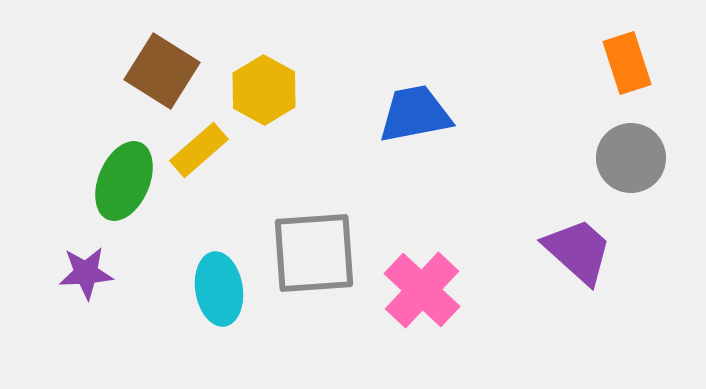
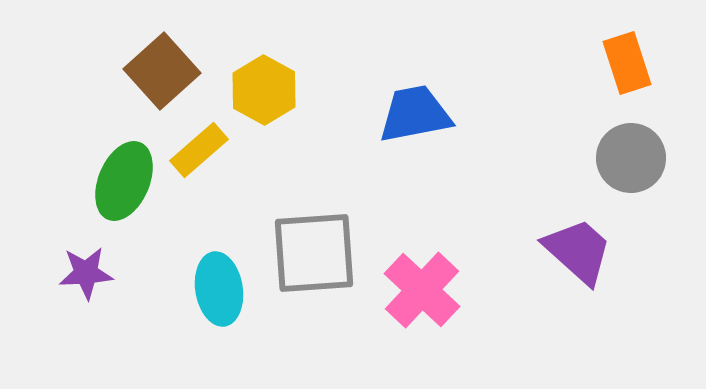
brown square: rotated 16 degrees clockwise
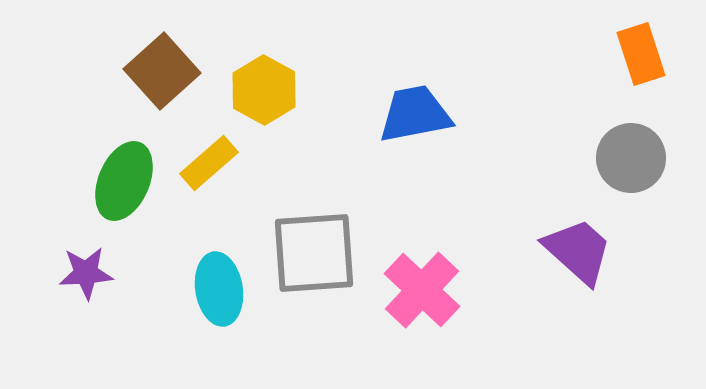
orange rectangle: moved 14 px right, 9 px up
yellow rectangle: moved 10 px right, 13 px down
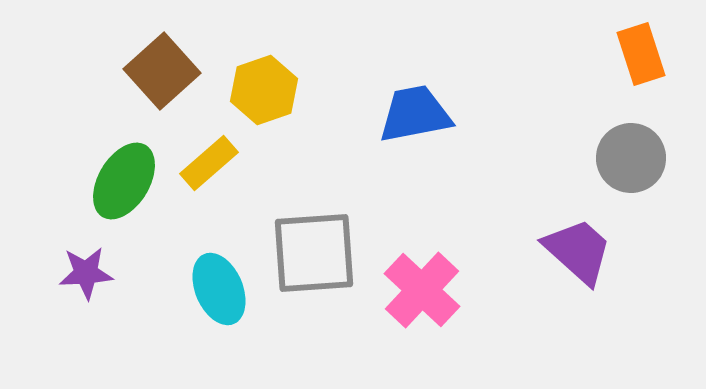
yellow hexagon: rotated 12 degrees clockwise
green ellipse: rotated 8 degrees clockwise
cyan ellipse: rotated 14 degrees counterclockwise
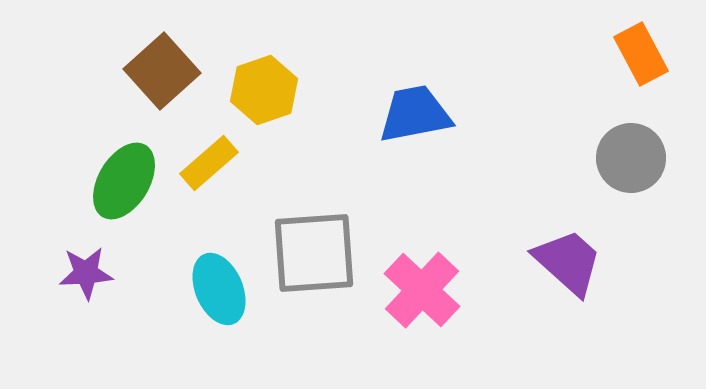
orange rectangle: rotated 10 degrees counterclockwise
purple trapezoid: moved 10 px left, 11 px down
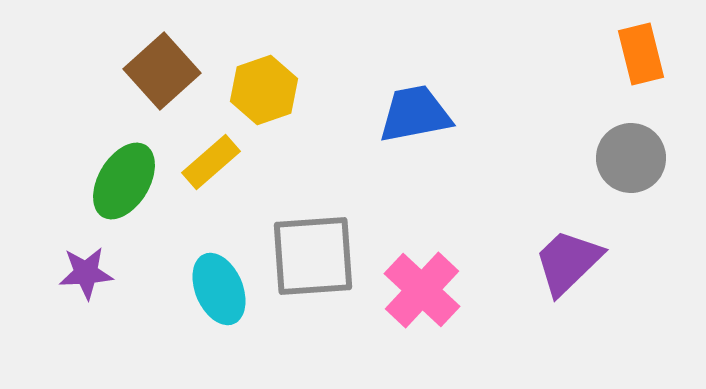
orange rectangle: rotated 14 degrees clockwise
yellow rectangle: moved 2 px right, 1 px up
gray square: moved 1 px left, 3 px down
purple trapezoid: rotated 86 degrees counterclockwise
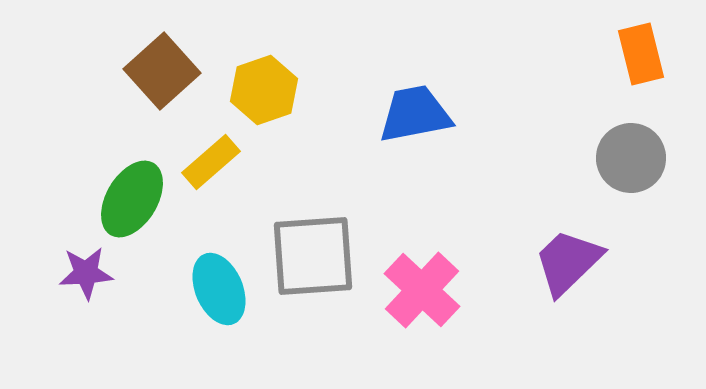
green ellipse: moved 8 px right, 18 px down
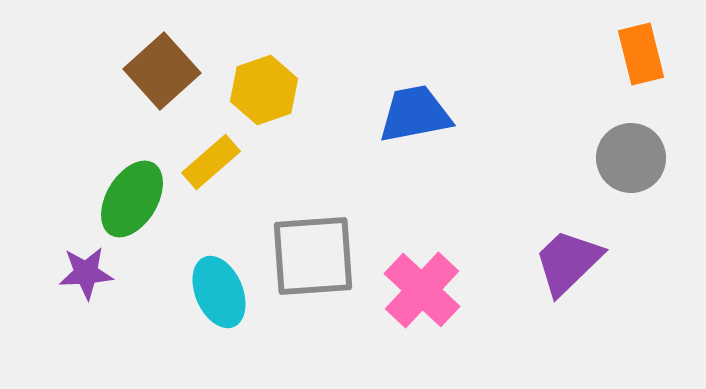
cyan ellipse: moved 3 px down
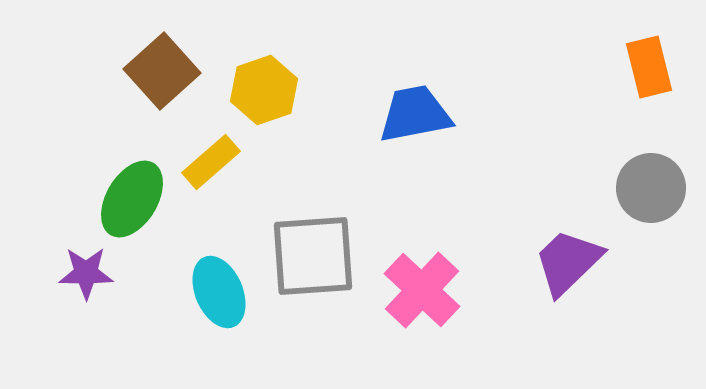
orange rectangle: moved 8 px right, 13 px down
gray circle: moved 20 px right, 30 px down
purple star: rotated 4 degrees clockwise
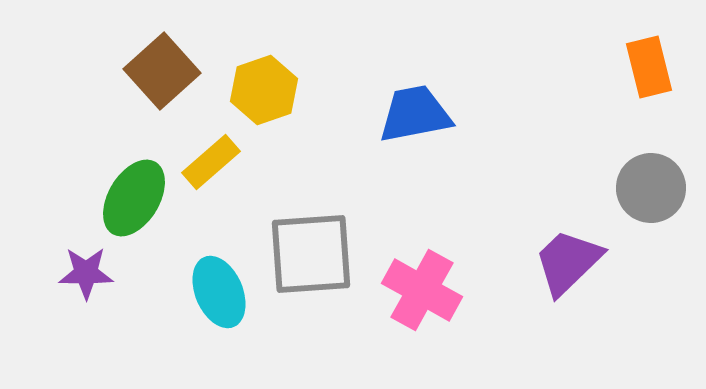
green ellipse: moved 2 px right, 1 px up
gray square: moved 2 px left, 2 px up
pink cross: rotated 14 degrees counterclockwise
